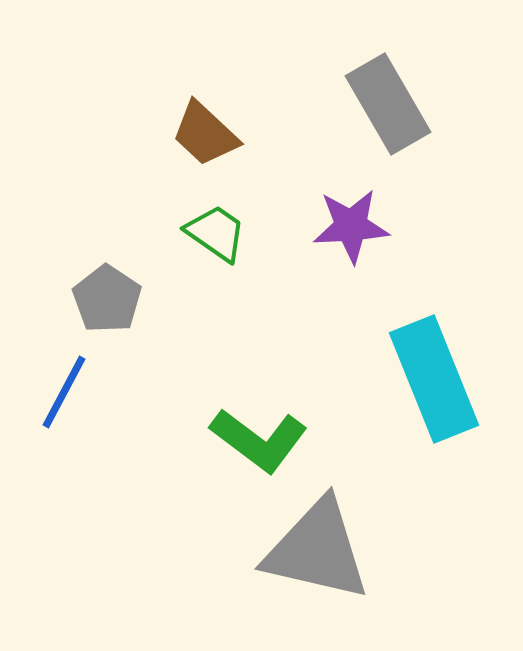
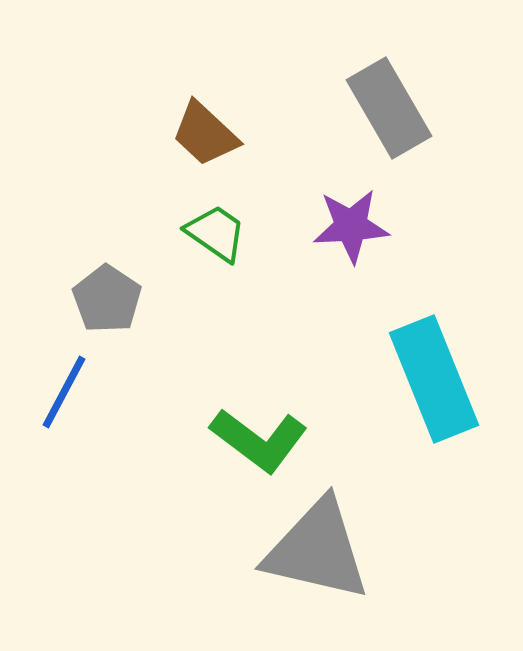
gray rectangle: moved 1 px right, 4 px down
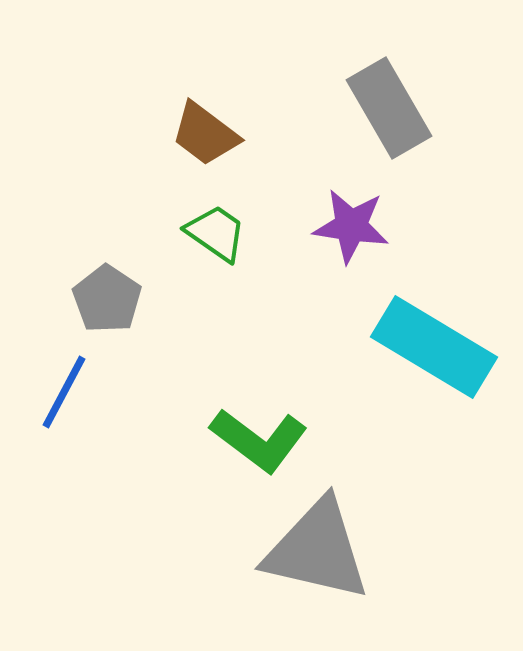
brown trapezoid: rotated 6 degrees counterclockwise
purple star: rotated 12 degrees clockwise
cyan rectangle: moved 32 px up; rotated 37 degrees counterclockwise
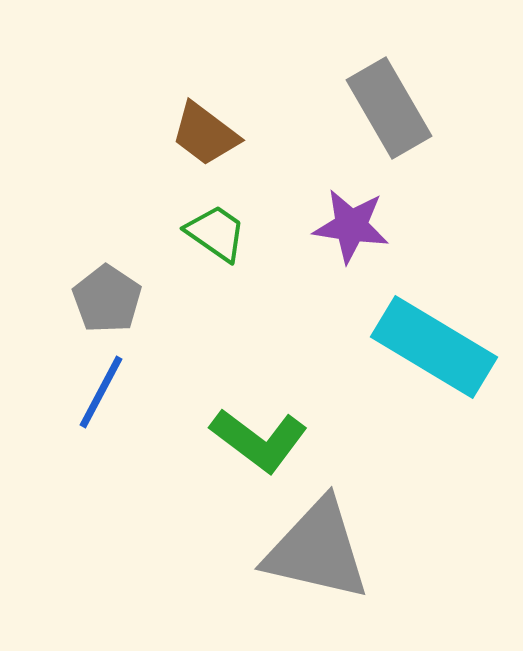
blue line: moved 37 px right
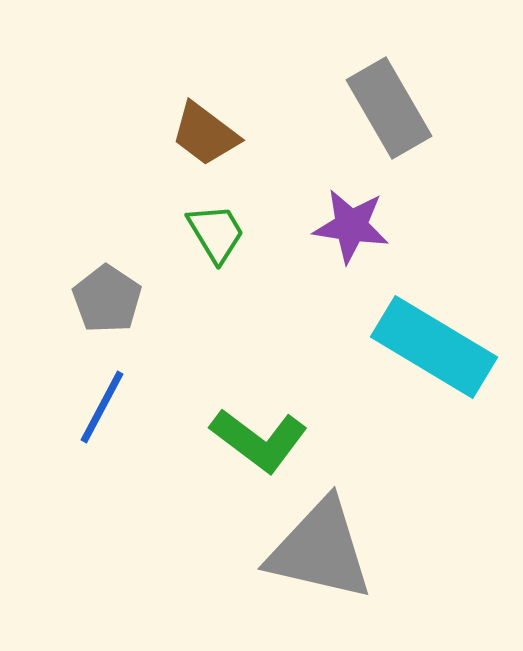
green trapezoid: rotated 24 degrees clockwise
blue line: moved 1 px right, 15 px down
gray triangle: moved 3 px right
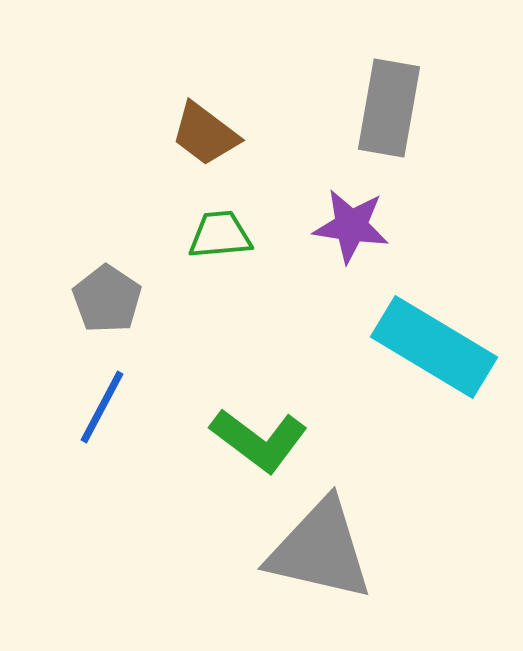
gray rectangle: rotated 40 degrees clockwise
green trapezoid: moved 4 px right, 2 px down; rotated 64 degrees counterclockwise
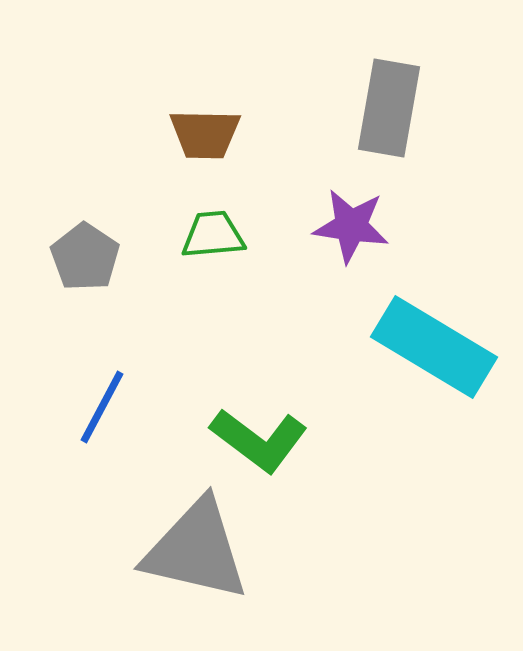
brown trapezoid: rotated 36 degrees counterclockwise
green trapezoid: moved 7 px left
gray pentagon: moved 22 px left, 42 px up
gray triangle: moved 124 px left
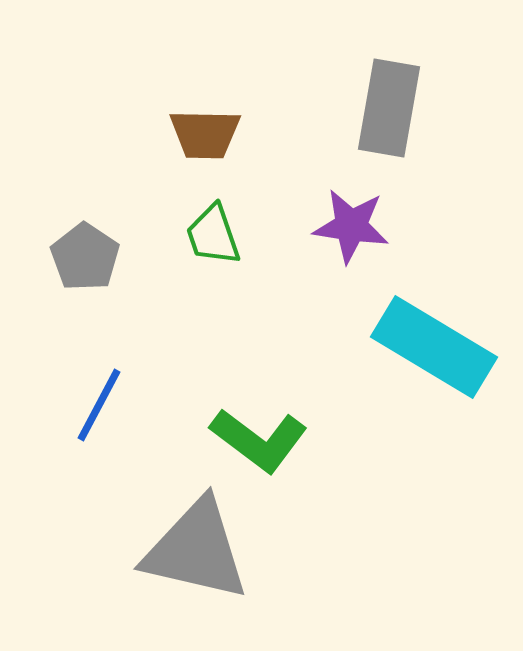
green trapezoid: rotated 104 degrees counterclockwise
blue line: moved 3 px left, 2 px up
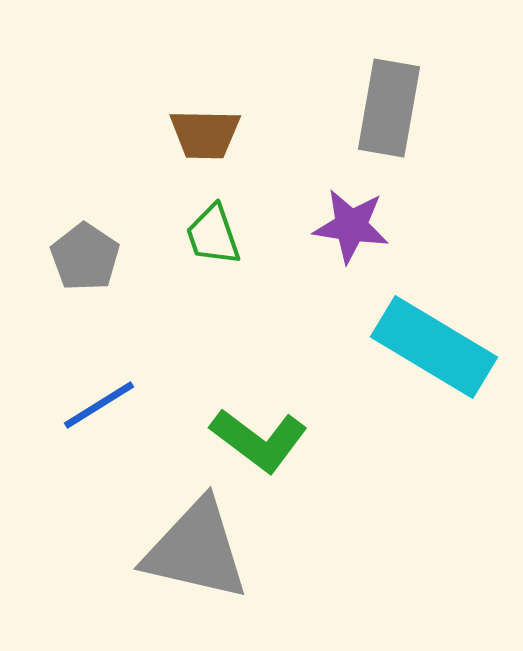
blue line: rotated 30 degrees clockwise
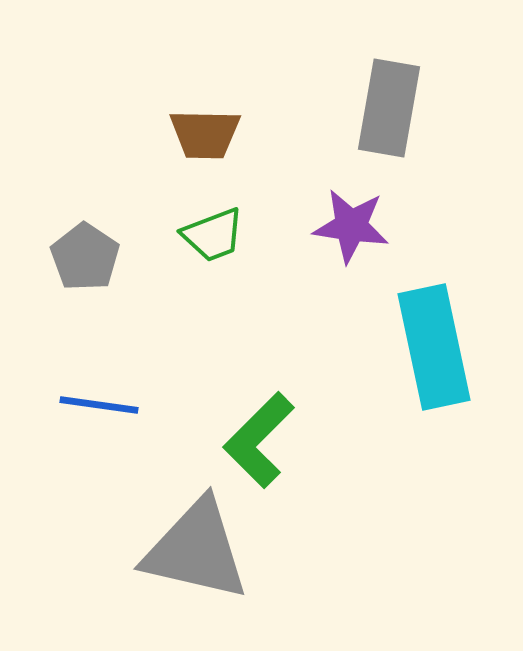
green trapezoid: rotated 92 degrees counterclockwise
cyan rectangle: rotated 47 degrees clockwise
blue line: rotated 40 degrees clockwise
green L-shape: rotated 98 degrees clockwise
